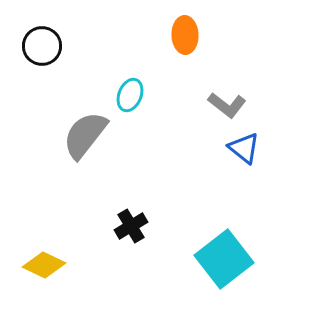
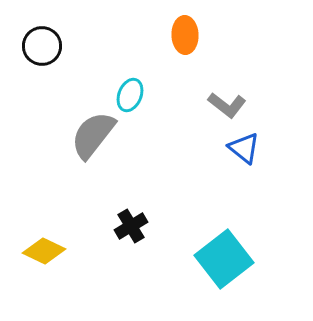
gray semicircle: moved 8 px right
yellow diamond: moved 14 px up
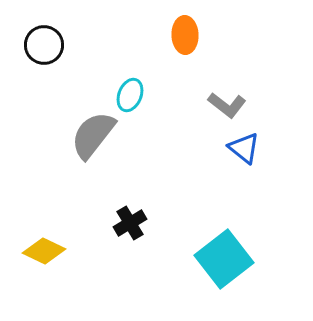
black circle: moved 2 px right, 1 px up
black cross: moved 1 px left, 3 px up
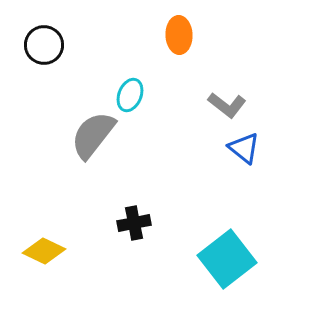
orange ellipse: moved 6 px left
black cross: moved 4 px right; rotated 20 degrees clockwise
cyan square: moved 3 px right
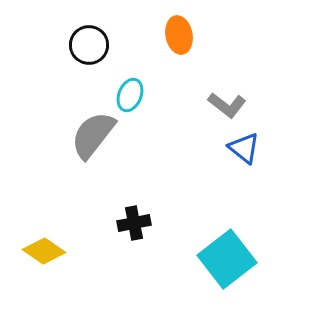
orange ellipse: rotated 9 degrees counterclockwise
black circle: moved 45 px right
yellow diamond: rotated 9 degrees clockwise
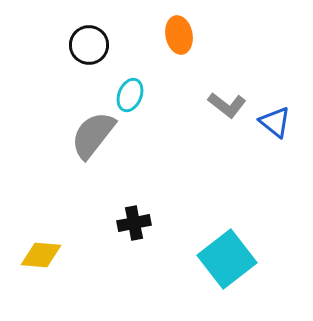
blue triangle: moved 31 px right, 26 px up
yellow diamond: moved 3 px left, 4 px down; rotated 30 degrees counterclockwise
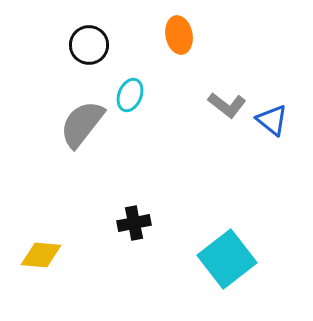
blue triangle: moved 3 px left, 2 px up
gray semicircle: moved 11 px left, 11 px up
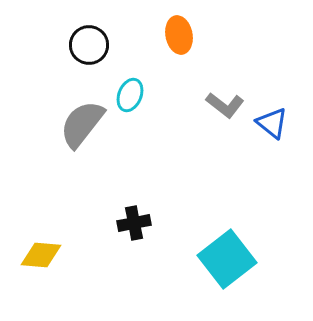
gray L-shape: moved 2 px left
blue triangle: moved 3 px down
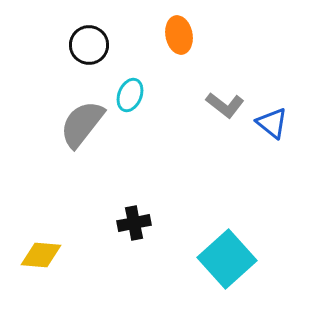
cyan square: rotated 4 degrees counterclockwise
